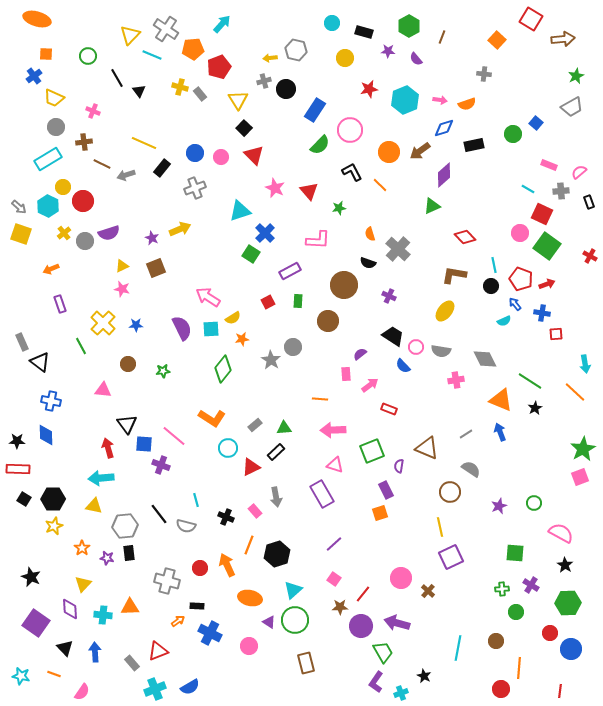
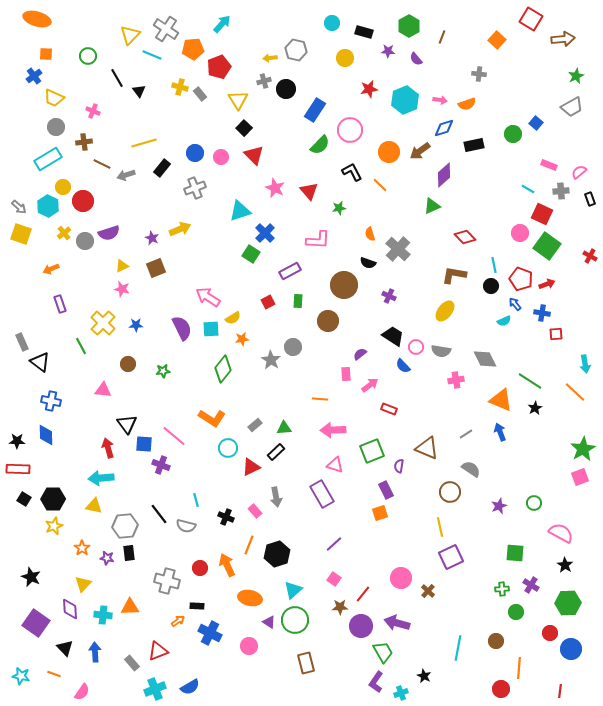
gray cross at (484, 74): moved 5 px left
yellow line at (144, 143): rotated 40 degrees counterclockwise
black rectangle at (589, 202): moved 1 px right, 3 px up
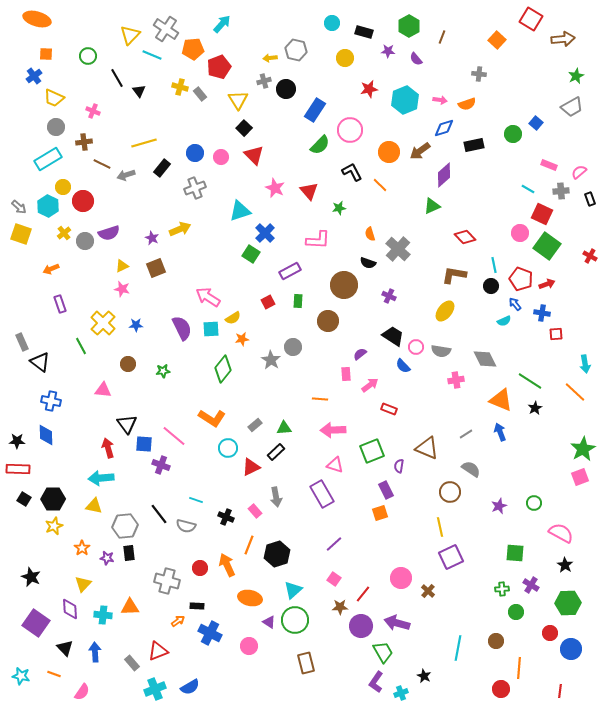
cyan line at (196, 500): rotated 56 degrees counterclockwise
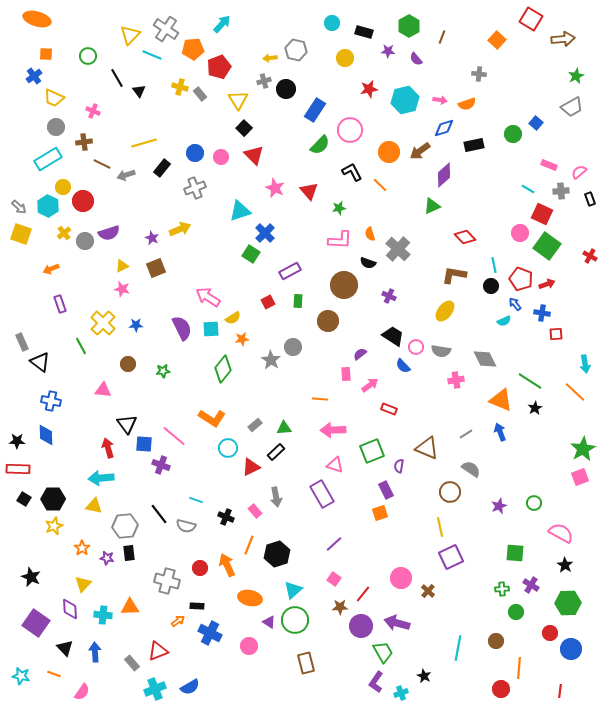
cyan hexagon at (405, 100): rotated 8 degrees clockwise
pink L-shape at (318, 240): moved 22 px right
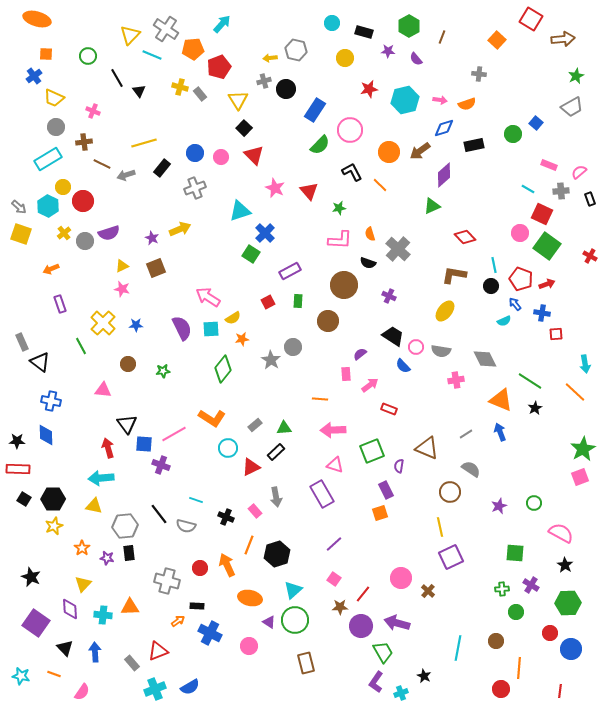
pink line at (174, 436): moved 2 px up; rotated 70 degrees counterclockwise
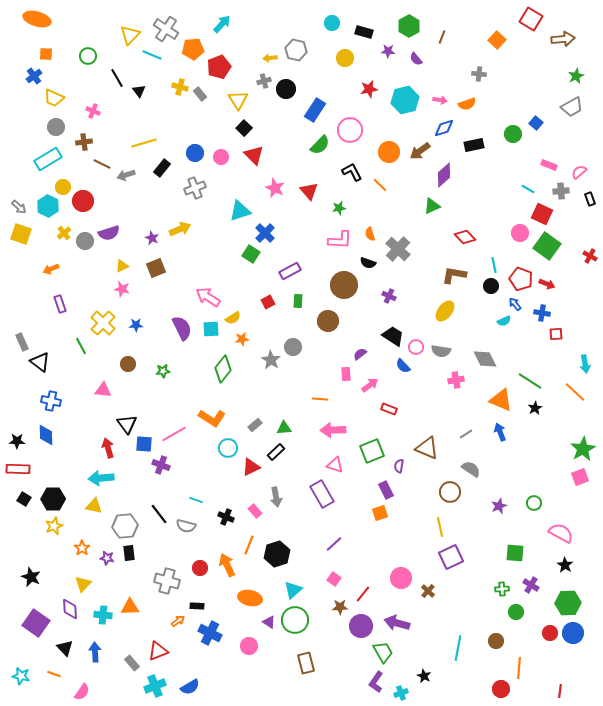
red arrow at (547, 284): rotated 42 degrees clockwise
blue circle at (571, 649): moved 2 px right, 16 px up
cyan cross at (155, 689): moved 3 px up
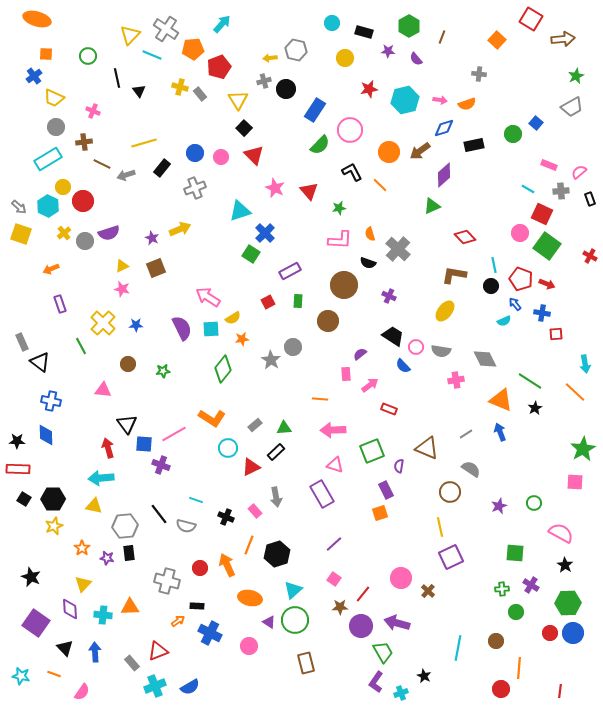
black line at (117, 78): rotated 18 degrees clockwise
pink square at (580, 477): moved 5 px left, 5 px down; rotated 24 degrees clockwise
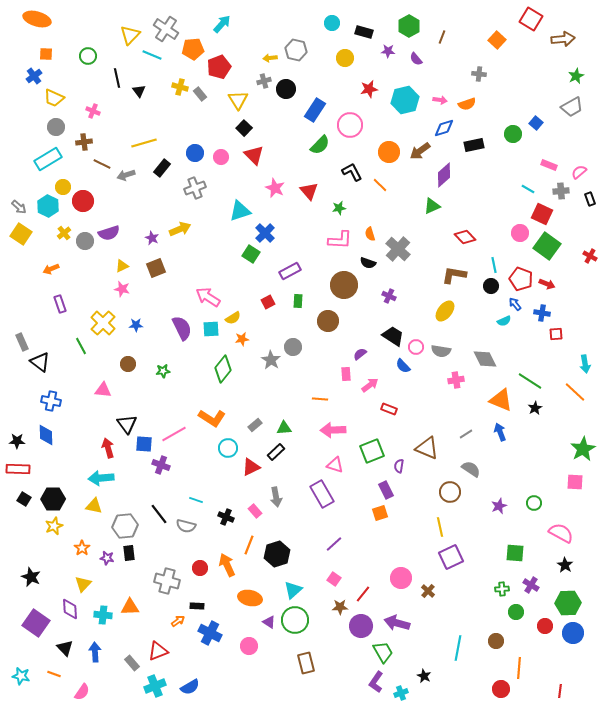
pink circle at (350, 130): moved 5 px up
yellow square at (21, 234): rotated 15 degrees clockwise
red circle at (550, 633): moved 5 px left, 7 px up
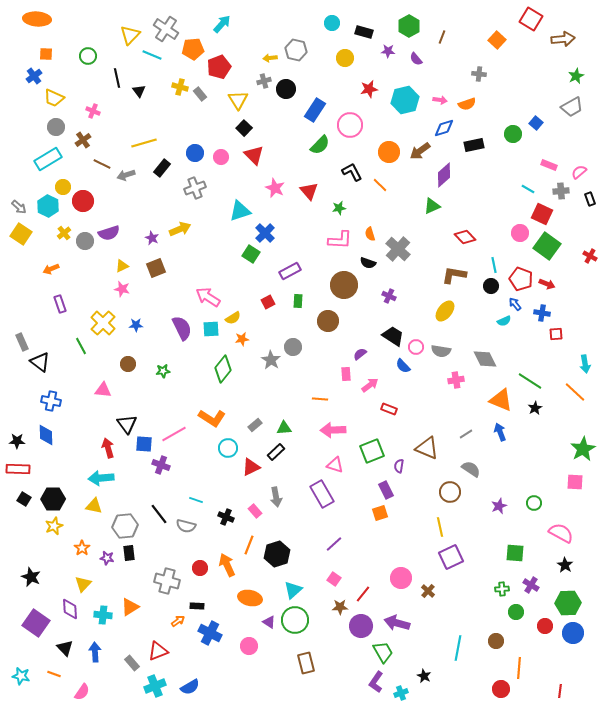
orange ellipse at (37, 19): rotated 12 degrees counterclockwise
brown cross at (84, 142): moved 1 px left, 2 px up; rotated 28 degrees counterclockwise
orange triangle at (130, 607): rotated 30 degrees counterclockwise
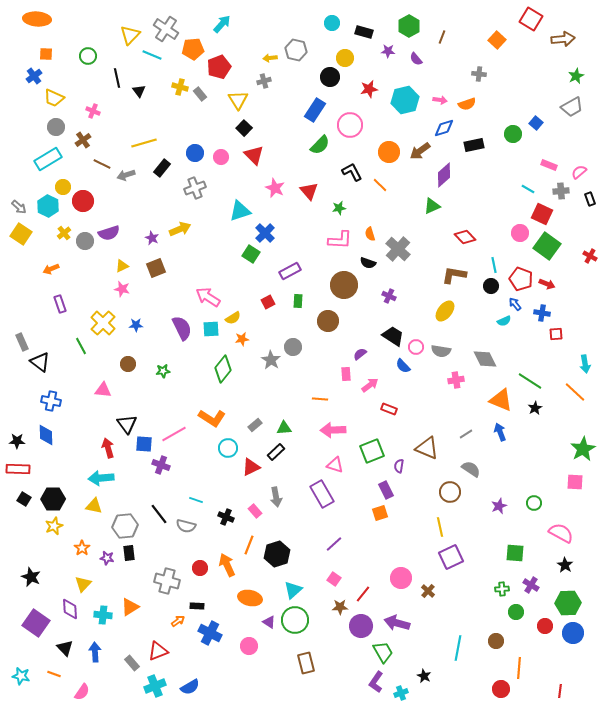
black circle at (286, 89): moved 44 px right, 12 px up
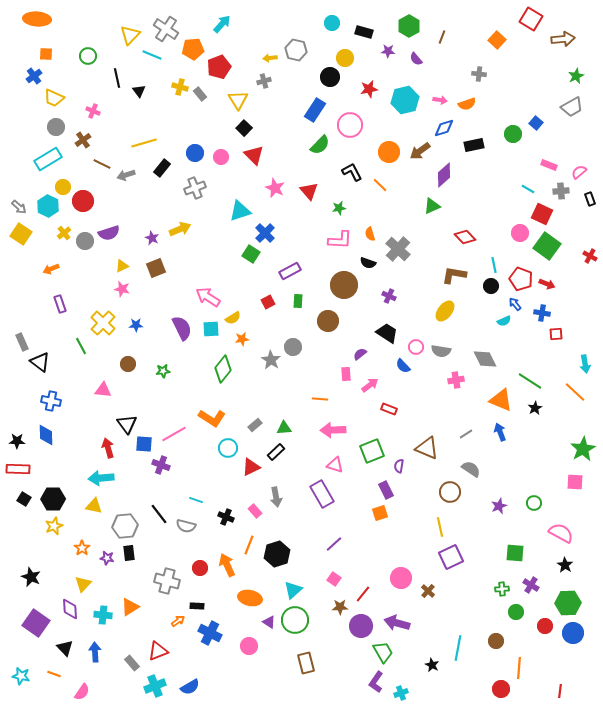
black trapezoid at (393, 336): moved 6 px left, 3 px up
black star at (424, 676): moved 8 px right, 11 px up
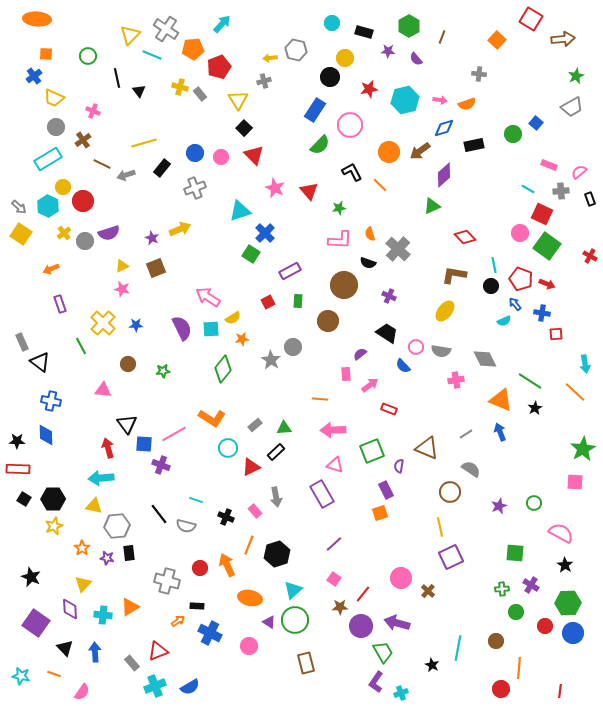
gray hexagon at (125, 526): moved 8 px left
